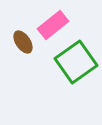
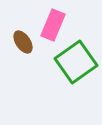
pink rectangle: rotated 28 degrees counterclockwise
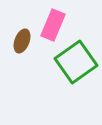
brown ellipse: moved 1 px left, 1 px up; rotated 55 degrees clockwise
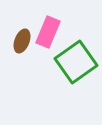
pink rectangle: moved 5 px left, 7 px down
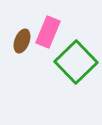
green square: rotated 9 degrees counterclockwise
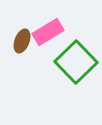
pink rectangle: rotated 36 degrees clockwise
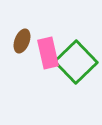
pink rectangle: moved 21 px down; rotated 72 degrees counterclockwise
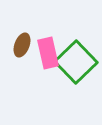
brown ellipse: moved 4 px down
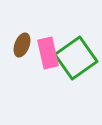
green square: moved 4 px up; rotated 9 degrees clockwise
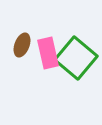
green square: rotated 15 degrees counterclockwise
